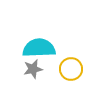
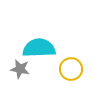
gray star: moved 13 px left; rotated 24 degrees clockwise
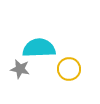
yellow circle: moved 2 px left
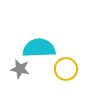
yellow circle: moved 3 px left
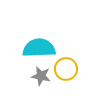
gray star: moved 21 px right, 7 px down
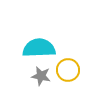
yellow circle: moved 2 px right, 1 px down
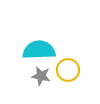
cyan semicircle: moved 2 px down
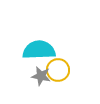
yellow circle: moved 10 px left
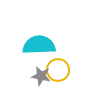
cyan semicircle: moved 5 px up
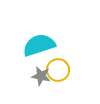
cyan semicircle: rotated 16 degrees counterclockwise
